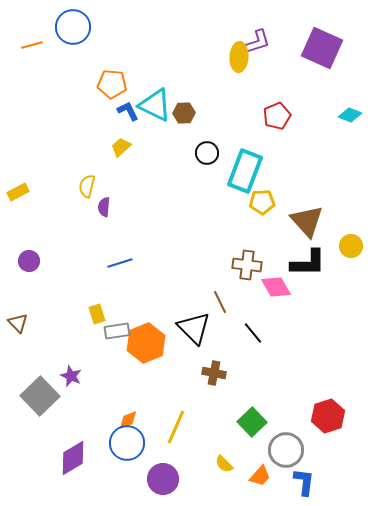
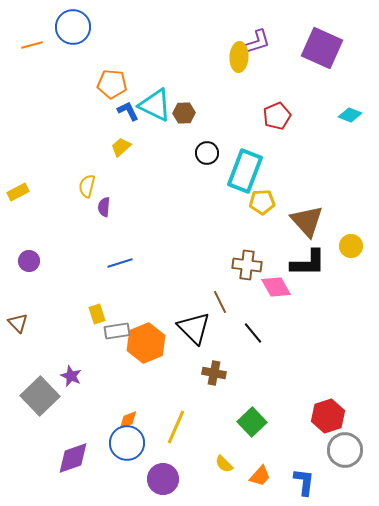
gray circle at (286, 450): moved 59 px right
purple diamond at (73, 458): rotated 12 degrees clockwise
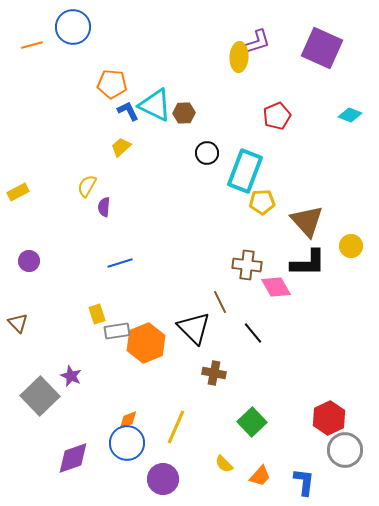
yellow semicircle at (87, 186): rotated 15 degrees clockwise
red hexagon at (328, 416): moved 1 px right, 2 px down; rotated 8 degrees counterclockwise
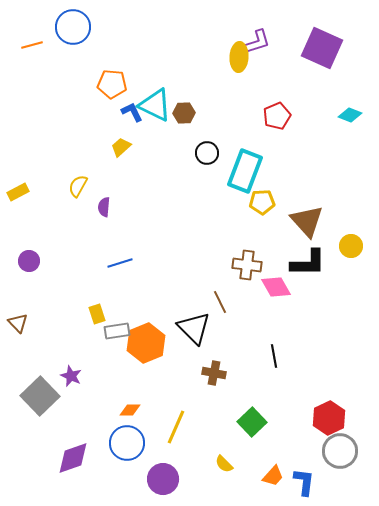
blue L-shape at (128, 111): moved 4 px right, 1 px down
yellow semicircle at (87, 186): moved 9 px left
black line at (253, 333): moved 21 px right, 23 px down; rotated 30 degrees clockwise
orange diamond at (128, 420): moved 2 px right, 10 px up; rotated 20 degrees clockwise
gray circle at (345, 450): moved 5 px left, 1 px down
orange trapezoid at (260, 476): moved 13 px right
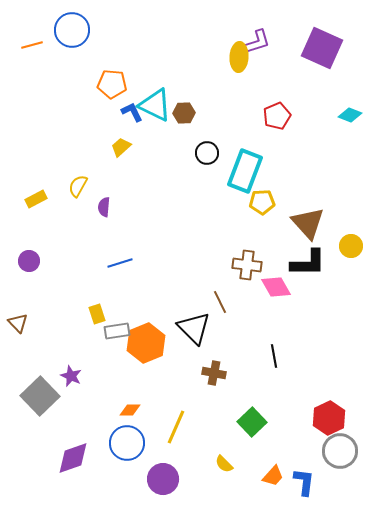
blue circle at (73, 27): moved 1 px left, 3 px down
yellow rectangle at (18, 192): moved 18 px right, 7 px down
brown triangle at (307, 221): moved 1 px right, 2 px down
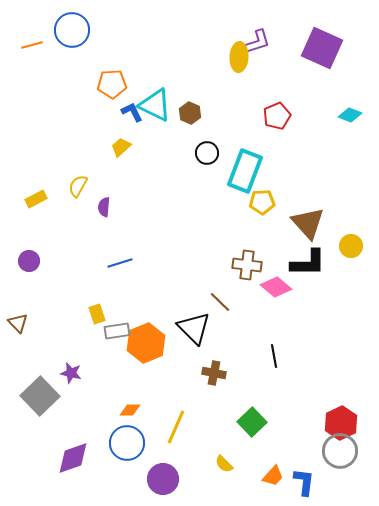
orange pentagon at (112, 84): rotated 8 degrees counterclockwise
brown hexagon at (184, 113): moved 6 px right; rotated 25 degrees clockwise
pink diamond at (276, 287): rotated 20 degrees counterclockwise
brown line at (220, 302): rotated 20 degrees counterclockwise
purple star at (71, 376): moved 3 px up; rotated 10 degrees counterclockwise
red hexagon at (329, 418): moved 12 px right, 5 px down
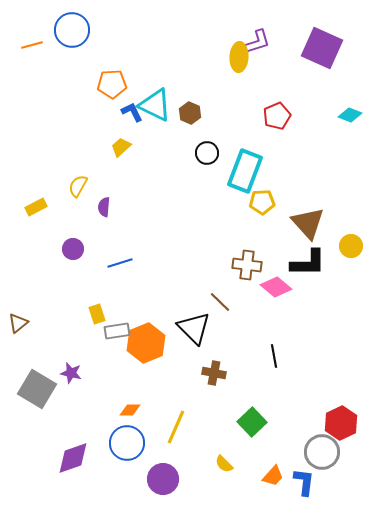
yellow rectangle at (36, 199): moved 8 px down
purple circle at (29, 261): moved 44 px right, 12 px up
brown triangle at (18, 323): rotated 35 degrees clockwise
gray square at (40, 396): moved 3 px left, 7 px up; rotated 15 degrees counterclockwise
gray circle at (340, 451): moved 18 px left, 1 px down
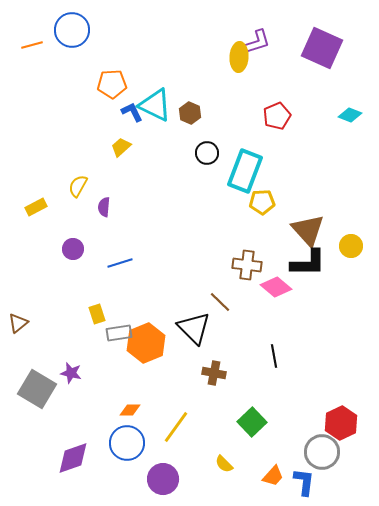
brown triangle at (308, 223): moved 7 px down
gray rectangle at (117, 331): moved 2 px right, 2 px down
yellow line at (176, 427): rotated 12 degrees clockwise
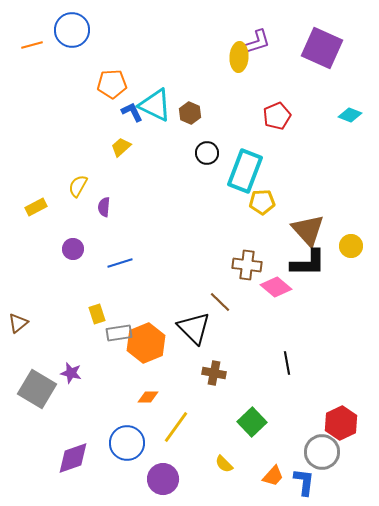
black line at (274, 356): moved 13 px right, 7 px down
orange diamond at (130, 410): moved 18 px right, 13 px up
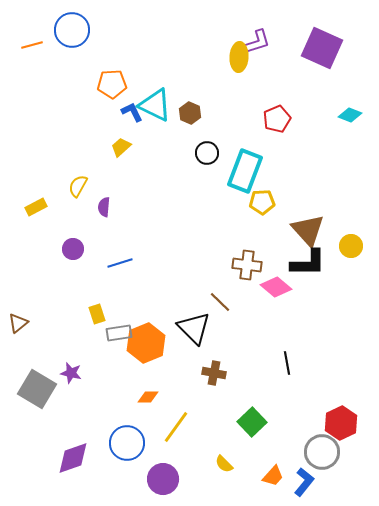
red pentagon at (277, 116): moved 3 px down
blue L-shape at (304, 482): rotated 32 degrees clockwise
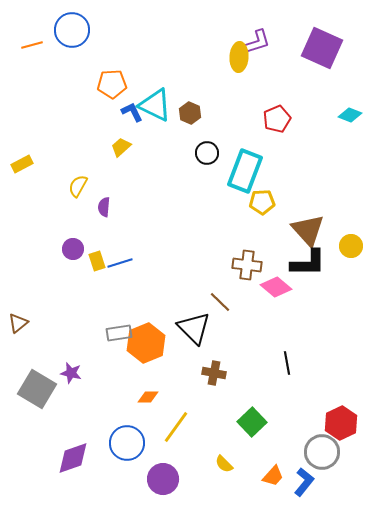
yellow rectangle at (36, 207): moved 14 px left, 43 px up
yellow rectangle at (97, 314): moved 53 px up
